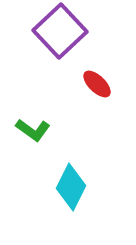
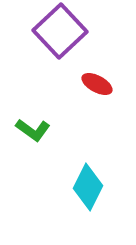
red ellipse: rotated 16 degrees counterclockwise
cyan diamond: moved 17 px right
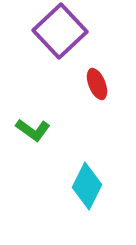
red ellipse: rotated 40 degrees clockwise
cyan diamond: moved 1 px left, 1 px up
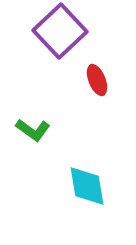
red ellipse: moved 4 px up
cyan diamond: rotated 36 degrees counterclockwise
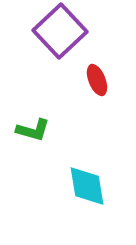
green L-shape: rotated 20 degrees counterclockwise
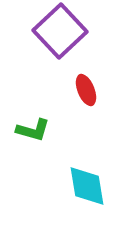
red ellipse: moved 11 px left, 10 px down
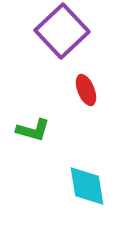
purple square: moved 2 px right
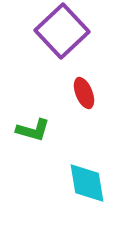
red ellipse: moved 2 px left, 3 px down
cyan diamond: moved 3 px up
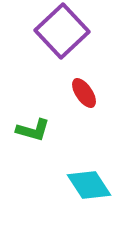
red ellipse: rotated 12 degrees counterclockwise
cyan diamond: moved 2 px right, 2 px down; rotated 24 degrees counterclockwise
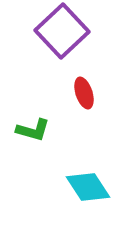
red ellipse: rotated 16 degrees clockwise
cyan diamond: moved 1 px left, 2 px down
